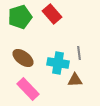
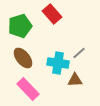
green pentagon: moved 9 px down
gray line: rotated 56 degrees clockwise
brown ellipse: rotated 15 degrees clockwise
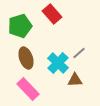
brown ellipse: moved 3 px right; rotated 20 degrees clockwise
cyan cross: rotated 35 degrees clockwise
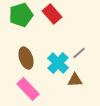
green pentagon: moved 1 px right, 11 px up
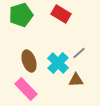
red rectangle: moved 9 px right; rotated 18 degrees counterclockwise
brown ellipse: moved 3 px right, 3 px down
brown triangle: moved 1 px right
pink rectangle: moved 2 px left
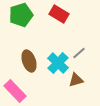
red rectangle: moved 2 px left
brown triangle: rotated 14 degrees counterclockwise
pink rectangle: moved 11 px left, 2 px down
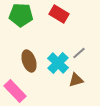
green pentagon: rotated 20 degrees clockwise
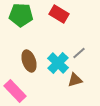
brown triangle: moved 1 px left
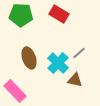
brown ellipse: moved 3 px up
brown triangle: rotated 28 degrees clockwise
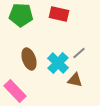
red rectangle: rotated 18 degrees counterclockwise
brown ellipse: moved 1 px down
